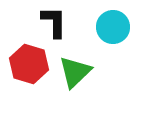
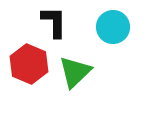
red hexagon: rotated 6 degrees clockwise
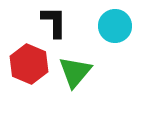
cyan circle: moved 2 px right, 1 px up
green triangle: rotated 6 degrees counterclockwise
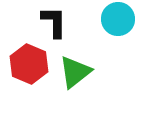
cyan circle: moved 3 px right, 7 px up
green triangle: rotated 12 degrees clockwise
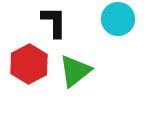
red hexagon: rotated 9 degrees clockwise
green triangle: moved 1 px up
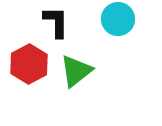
black L-shape: moved 2 px right
green triangle: moved 1 px right
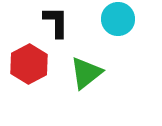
green triangle: moved 10 px right, 2 px down
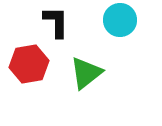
cyan circle: moved 2 px right, 1 px down
red hexagon: rotated 18 degrees clockwise
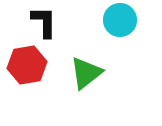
black L-shape: moved 12 px left
red hexagon: moved 2 px left, 1 px down
